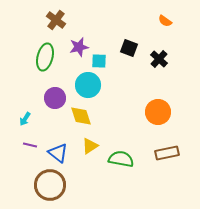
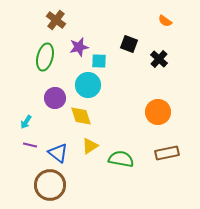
black square: moved 4 px up
cyan arrow: moved 1 px right, 3 px down
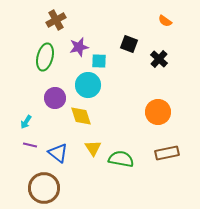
brown cross: rotated 24 degrees clockwise
yellow triangle: moved 3 px right, 2 px down; rotated 30 degrees counterclockwise
brown circle: moved 6 px left, 3 px down
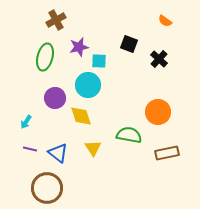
purple line: moved 4 px down
green semicircle: moved 8 px right, 24 px up
brown circle: moved 3 px right
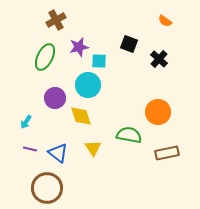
green ellipse: rotated 12 degrees clockwise
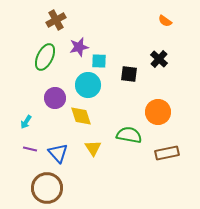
black square: moved 30 px down; rotated 12 degrees counterclockwise
blue triangle: rotated 10 degrees clockwise
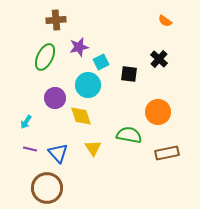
brown cross: rotated 24 degrees clockwise
cyan square: moved 2 px right, 1 px down; rotated 28 degrees counterclockwise
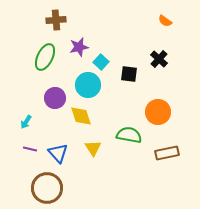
cyan square: rotated 21 degrees counterclockwise
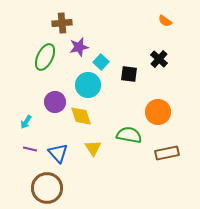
brown cross: moved 6 px right, 3 px down
purple circle: moved 4 px down
